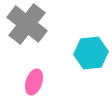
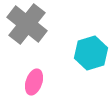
cyan hexagon: rotated 12 degrees counterclockwise
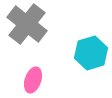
pink ellipse: moved 1 px left, 2 px up
